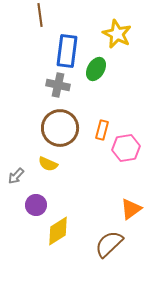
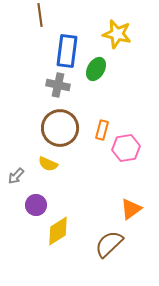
yellow star: rotated 12 degrees counterclockwise
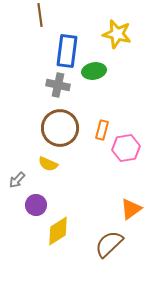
green ellipse: moved 2 px left, 2 px down; rotated 50 degrees clockwise
gray arrow: moved 1 px right, 4 px down
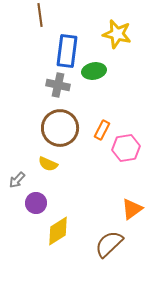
orange rectangle: rotated 12 degrees clockwise
purple circle: moved 2 px up
orange triangle: moved 1 px right
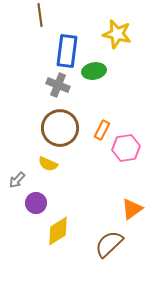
gray cross: rotated 10 degrees clockwise
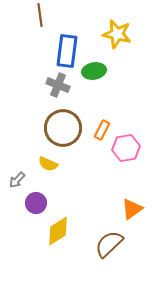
brown circle: moved 3 px right
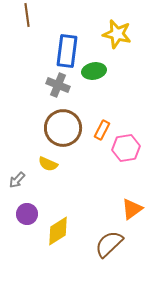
brown line: moved 13 px left
purple circle: moved 9 px left, 11 px down
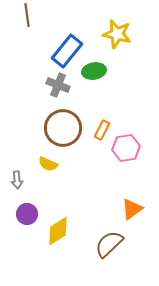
blue rectangle: rotated 32 degrees clockwise
gray arrow: rotated 48 degrees counterclockwise
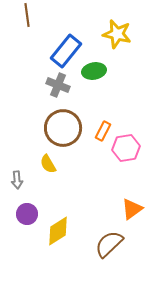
blue rectangle: moved 1 px left
orange rectangle: moved 1 px right, 1 px down
yellow semicircle: rotated 36 degrees clockwise
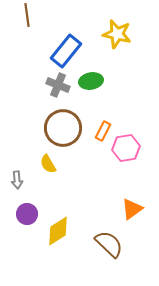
green ellipse: moved 3 px left, 10 px down
brown semicircle: rotated 88 degrees clockwise
